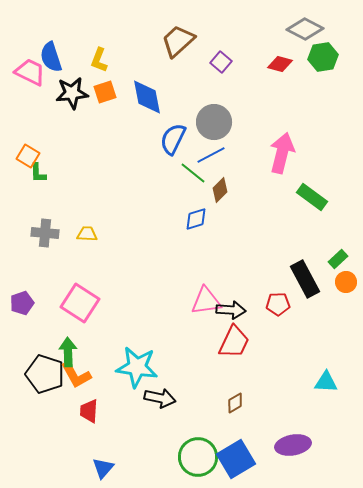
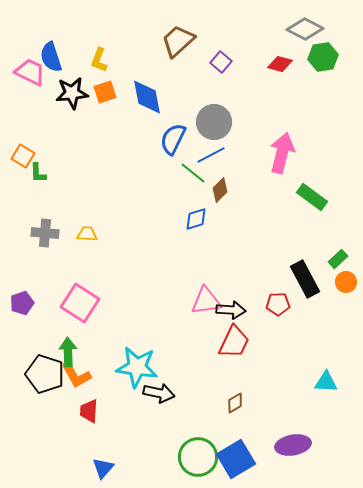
orange square at (28, 156): moved 5 px left
black arrow at (160, 398): moved 1 px left, 5 px up
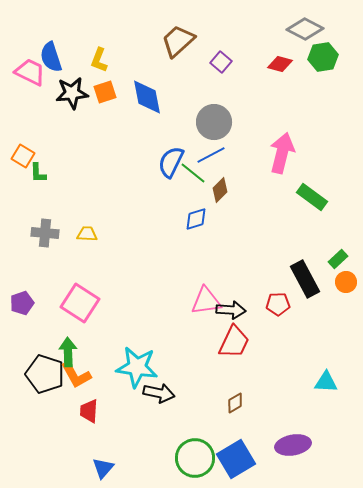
blue semicircle at (173, 139): moved 2 px left, 23 px down
green circle at (198, 457): moved 3 px left, 1 px down
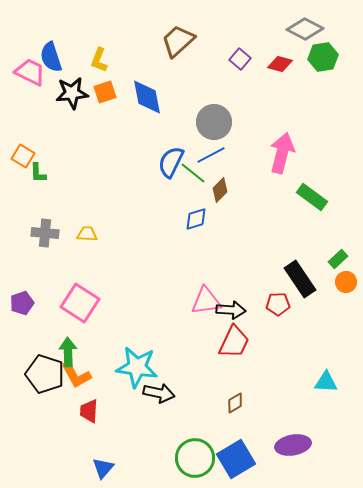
purple square at (221, 62): moved 19 px right, 3 px up
black rectangle at (305, 279): moved 5 px left; rotated 6 degrees counterclockwise
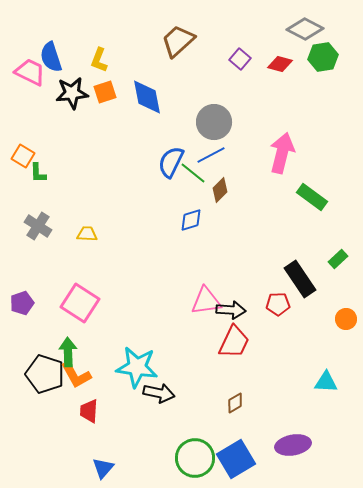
blue diamond at (196, 219): moved 5 px left, 1 px down
gray cross at (45, 233): moved 7 px left, 7 px up; rotated 28 degrees clockwise
orange circle at (346, 282): moved 37 px down
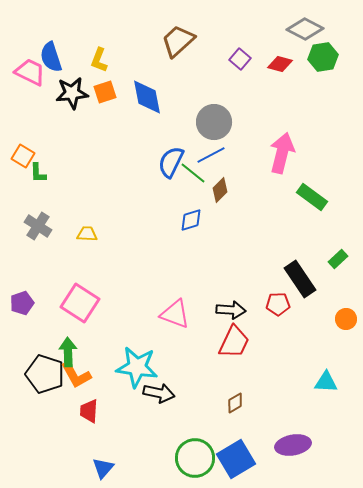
pink triangle at (206, 301): moved 31 px left, 13 px down; rotated 28 degrees clockwise
